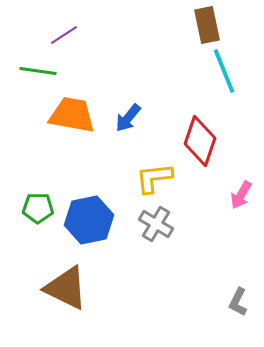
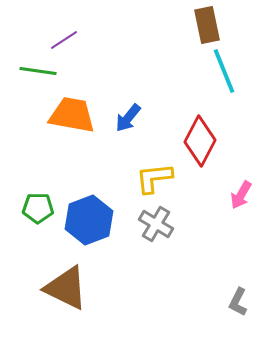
purple line: moved 5 px down
red diamond: rotated 9 degrees clockwise
blue hexagon: rotated 9 degrees counterclockwise
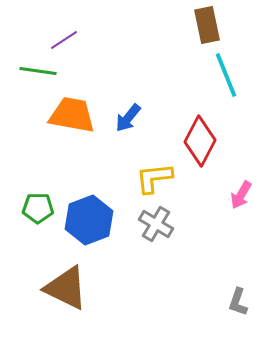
cyan line: moved 2 px right, 4 px down
gray L-shape: rotated 8 degrees counterclockwise
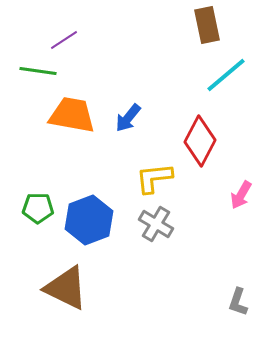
cyan line: rotated 72 degrees clockwise
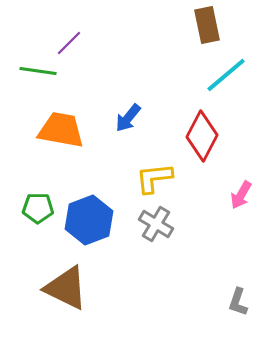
purple line: moved 5 px right, 3 px down; rotated 12 degrees counterclockwise
orange trapezoid: moved 11 px left, 15 px down
red diamond: moved 2 px right, 5 px up
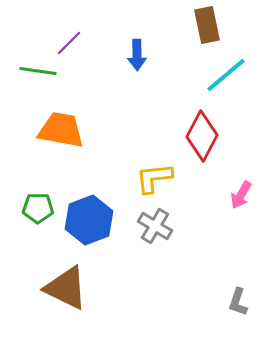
blue arrow: moved 9 px right, 63 px up; rotated 40 degrees counterclockwise
gray cross: moved 1 px left, 2 px down
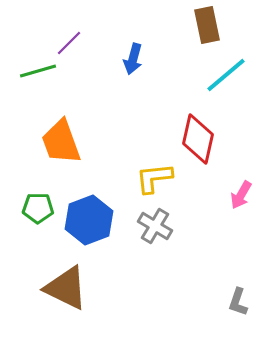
blue arrow: moved 4 px left, 4 px down; rotated 16 degrees clockwise
green line: rotated 24 degrees counterclockwise
orange trapezoid: moved 12 px down; rotated 120 degrees counterclockwise
red diamond: moved 4 px left, 3 px down; rotated 15 degrees counterclockwise
